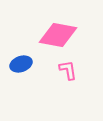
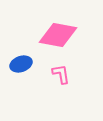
pink L-shape: moved 7 px left, 4 px down
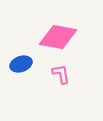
pink diamond: moved 2 px down
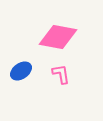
blue ellipse: moved 7 px down; rotated 15 degrees counterclockwise
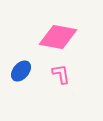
blue ellipse: rotated 15 degrees counterclockwise
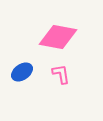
blue ellipse: moved 1 px right, 1 px down; rotated 15 degrees clockwise
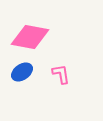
pink diamond: moved 28 px left
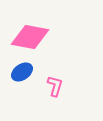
pink L-shape: moved 6 px left, 12 px down; rotated 25 degrees clockwise
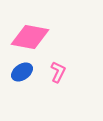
pink L-shape: moved 3 px right, 14 px up; rotated 10 degrees clockwise
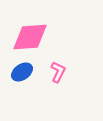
pink diamond: rotated 15 degrees counterclockwise
